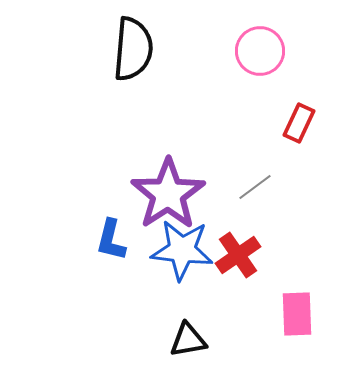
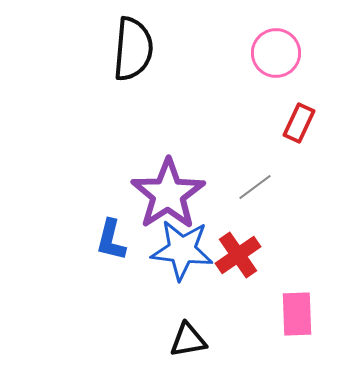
pink circle: moved 16 px right, 2 px down
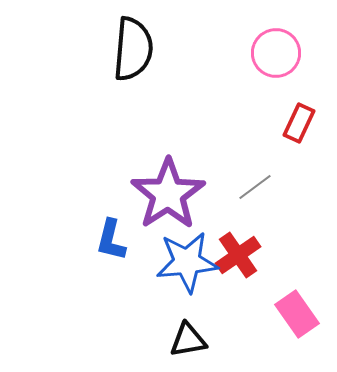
blue star: moved 5 px right, 12 px down; rotated 12 degrees counterclockwise
pink rectangle: rotated 33 degrees counterclockwise
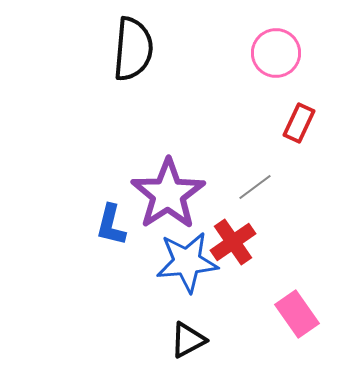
blue L-shape: moved 15 px up
red cross: moved 5 px left, 13 px up
black triangle: rotated 18 degrees counterclockwise
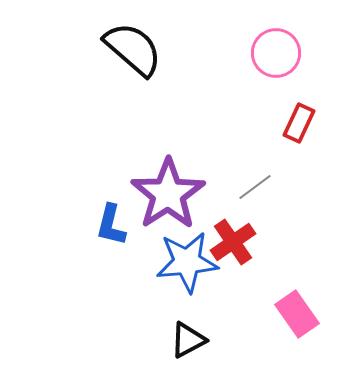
black semicircle: rotated 54 degrees counterclockwise
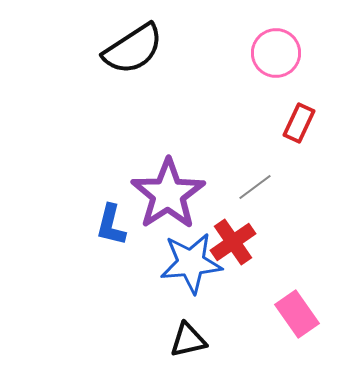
black semicircle: rotated 106 degrees clockwise
blue star: moved 4 px right, 1 px down
black triangle: rotated 15 degrees clockwise
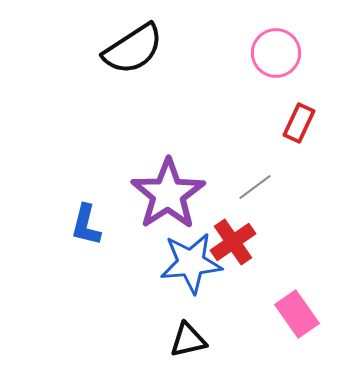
blue L-shape: moved 25 px left
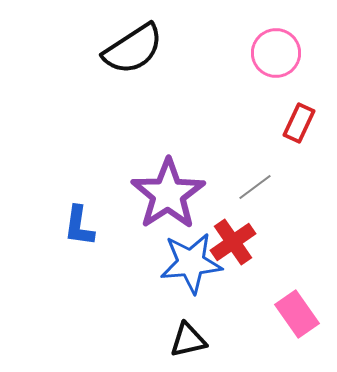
blue L-shape: moved 7 px left, 1 px down; rotated 6 degrees counterclockwise
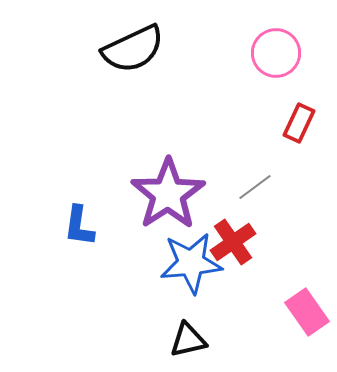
black semicircle: rotated 8 degrees clockwise
pink rectangle: moved 10 px right, 2 px up
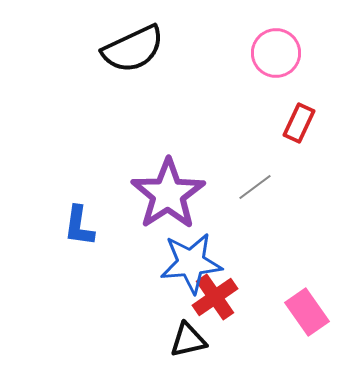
red cross: moved 18 px left, 55 px down
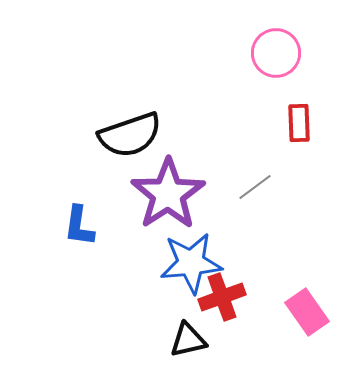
black semicircle: moved 3 px left, 86 px down; rotated 6 degrees clockwise
red rectangle: rotated 27 degrees counterclockwise
red cross: moved 7 px right; rotated 15 degrees clockwise
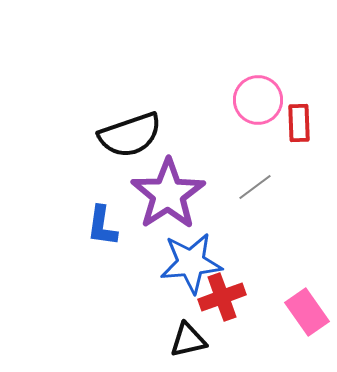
pink circle: moved 18 px left, 47 px down
blue L-shape: moved 23 px right
